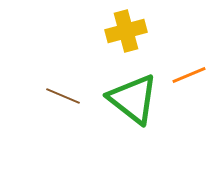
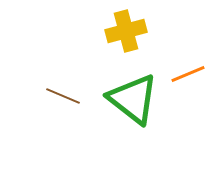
orange line: moved 1 px left, 1 px up
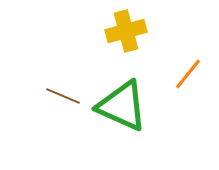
orange line: rotated 28 degrees counterclockwise
green triangle: moved 11 px left, 7 px down; rotated 14 degrees counterclockwise
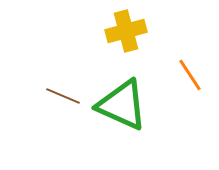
orange line: moved 2 px right, 1 px down; rotated 72 degrees counterclockwise
green triangle: moved 1 px up
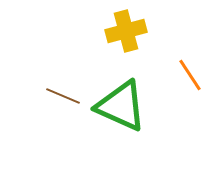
green triangle: moved 1 px left, 1 px down
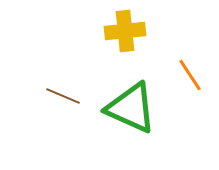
yellow cross: moved 1 px left; rotated 9 degrees clockwise
green triangle: moved 10 px right, 2 px down
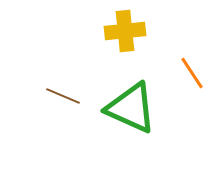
orange line: moved 2 px right, 2 px up
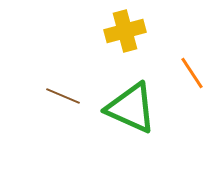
yellow cross: rotated 9 degrees counterclockwise
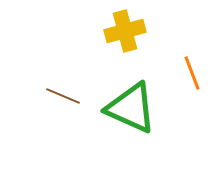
orange line: rotated 12 degrees clockwise
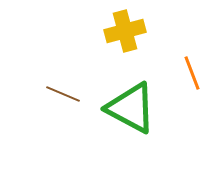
brown line: moved 2 px up
green triangle: rotated 4 degrees clockwise
